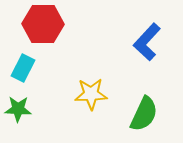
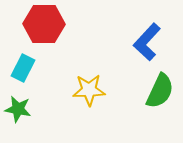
red hexagon: moved 1 px right
yellow star: moved 2 px left, 4 px up
green star: rotated 8 degrees clockwise
green semicircle: moved 16 px right, 23 px up
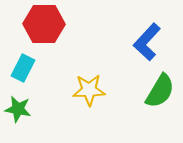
green semicircle: rotated 6 degrees clockwise
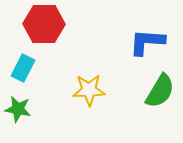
blue L-shape: rotated 51 degrees clockwise
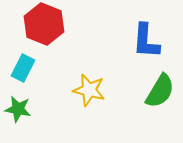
red hexagon: rotated 21 degrees clockwise
blue L-shape: moved 1 px left, 1 px up; rotated 90 degrees counterclockwise
yellow star: rotated 16 degrees clockwise
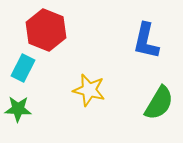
red hexagon: moved 2 px right, 6 px down
blue L-shape: rotated 9 degrees clockwise
green semicircle: moved 1 px left, 12 px down
green star: rotated 8 degrees counterclockwise
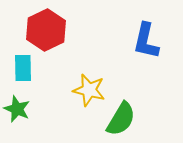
red hexagon: rotated 12 degrees clockwise
cyan rectangle: rotated 28 degrees counterclockwise
green semicircle: moved 38 px left, 16 px down
green star: moved 1 px left; rotated 20 degrees clockwise
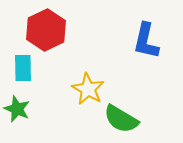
yellow star: moved 1 px left, 1 px up; rotated 16 degrees clockwise
green semicircle: rotated 90 degrees clockwise
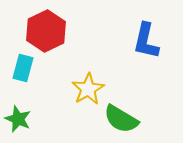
red hexagon: moved 1 px down
cyan rectangle: rotated 16 degrees clockwise
yellow star: rotated 12 degrees clockwise
green star: moved 1 px right, 10 px down
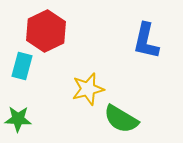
cyan rectangle: moved 1 px left, 2 px up
yellow star: rotated 16 degrees clockwise
green star: rotated 20 degrees counterclockwise
